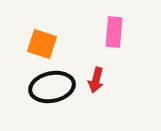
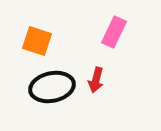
pink rectangle: rotated 20 degrees clockwise
orange square: moved 5 px left, 3 px up
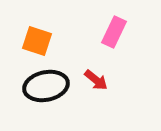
red arrow: rotated 65 degrees counterclockwise
black ellipse: moved 6 px left, 1 px up
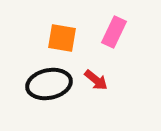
orange square: moved 25 px right, 3 px up; rotated 8 degrees counterclockwise
black ellipse: moved 3 px right, 2 px up
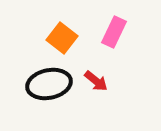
orange square: rotated 28 degrees clockwise
red arrow: moved 1 px down
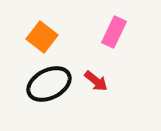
orange square: moved 20 px left, 1 px up
black ellipse: rotated 15 degrees counterclockwise
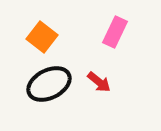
pink rectangle: moved 1 px right
red arrow: moved 3 px right, 1 px down
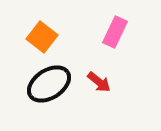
black ellipse: rotated 6 degrees counterclockwise
